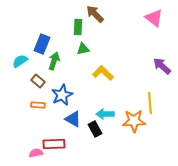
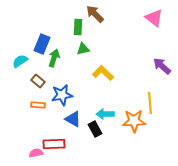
green arrow: moved 3 px up
blue star: rotated 15 degrees clockwise
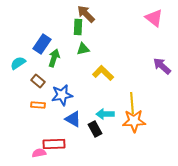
brown arrow: moved 9 px left
blue rectangle: rotated 12 degrees clockwise
cyan semicircle: moved 2 px left, 2 px down
yellow line: moved 18 px left
pink semicircle: moved 3 px right
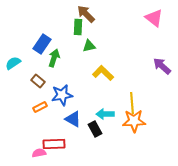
green triangle: moved 6 px right, 3 px up
cyan semicircle: moved 5 px left
orange rectangle: moved 2 px right, 2 px down; rotated 32 degrees counterclockwise
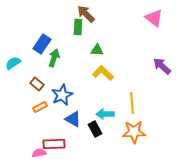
green triangle: moved 8 px right, 4 px down; rotated 16 degrees clockwise
brown rectangle: moved 1 px left, 3 px down
blue star: rotated 15 degrees counterclockwise
orange star: moved 11 px down
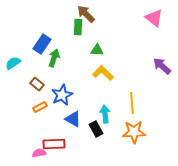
cyan arrow: rotated 84 degrees clockwise
black rectangle: moved 1 px right
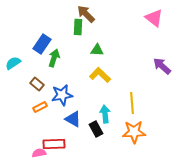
yellow L-shape: moved 3 px left, 2 px down
blue star: rotated 15 degrees clockwise
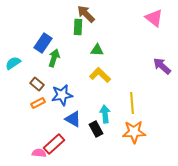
blue rectangle: moved 1 px right, 1 px up
orange rectangle: moved 2 px left, 4 px up
red rectangle: rotated 40 degrees counterclockwise
pink semicircle: rotated 16 degrees clockwise
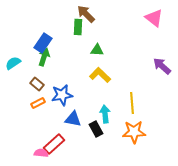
green arrow: moved 10 px left, 1 px up
blue triangle: rotated 18 degrees counterclockwise
pink semicircle: moved 2 px right
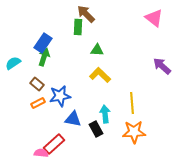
blue star: moved 2 px left, 1 px down
